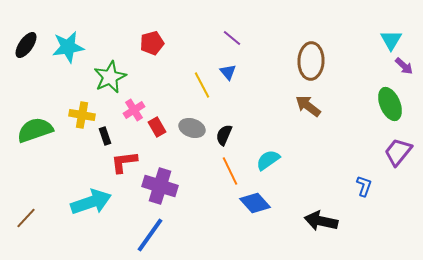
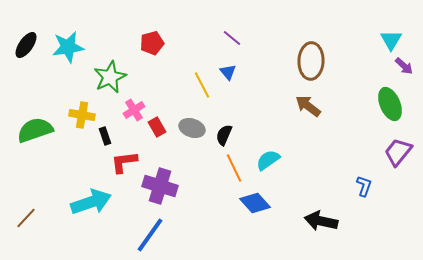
orange line: moved 4 px right, 3 px up
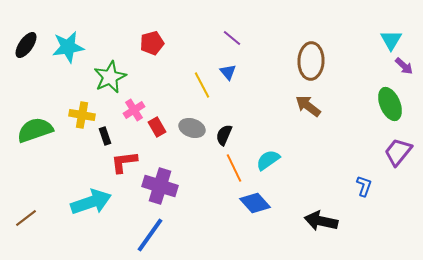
brown line: rotated 10 degrees clockwise
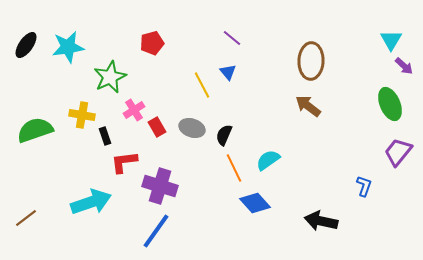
blue line: moved 6 px right, 4 px up
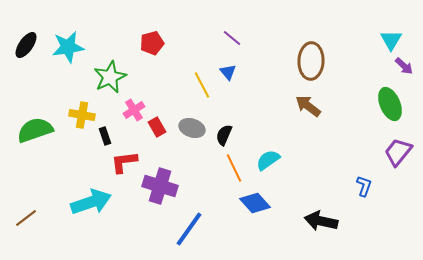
blue line: moved 33 px right, 2 px up
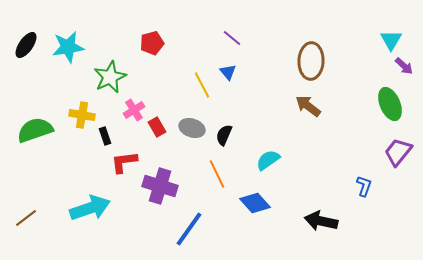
orange line: moved 17 px left, 6 px down
cyan arrow: moved 1 px left, 6 px down
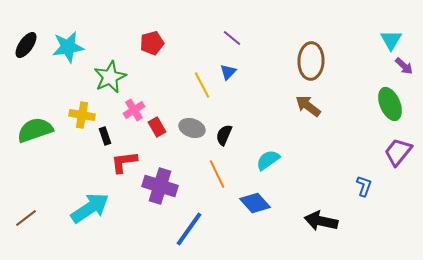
blue triangle: rotated 24 degrees clockwise
cyan arrow: rotated 15 degrees counterclockwise
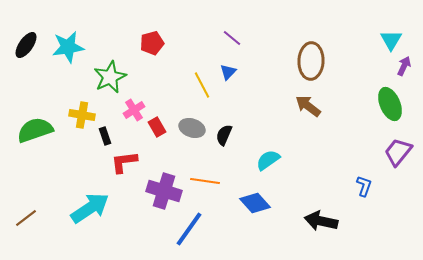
purple arrow: rotated 108 degrees counterclockwise
orange line: moved 12 px left, 7 px down; rotated 56 degrees counterclockwise
purple cross: moved 4 px right, 5 px down
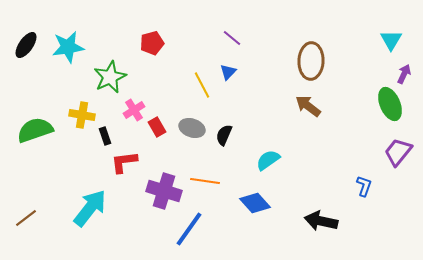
purple arrow: moved 8 px down
cyan arrow: rotated 18 degrees counterclockwise
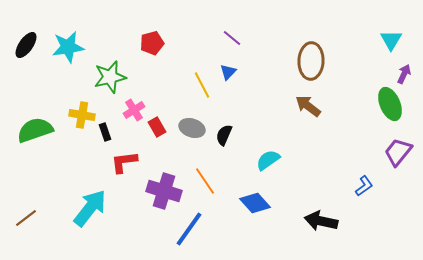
green star: rotated 12 degrees clockwise
black rectangle: moved 4 px up
orange line: rotated 48 degrees clockwise
blue L-shape: rotated 35 degrees clockwise
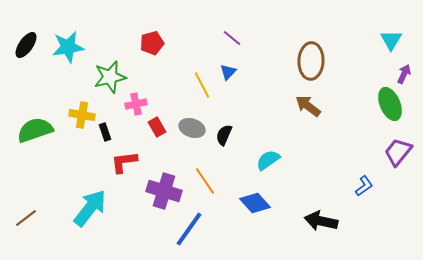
pink cross: moved 2 px right, 6 px up; rotated 20 degrees clockwise
